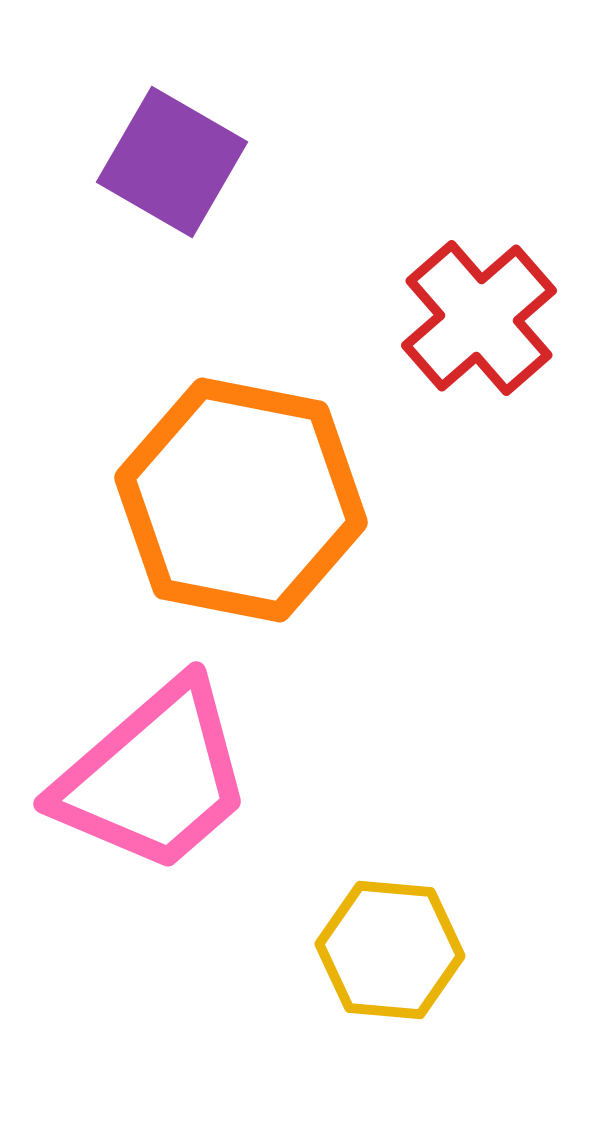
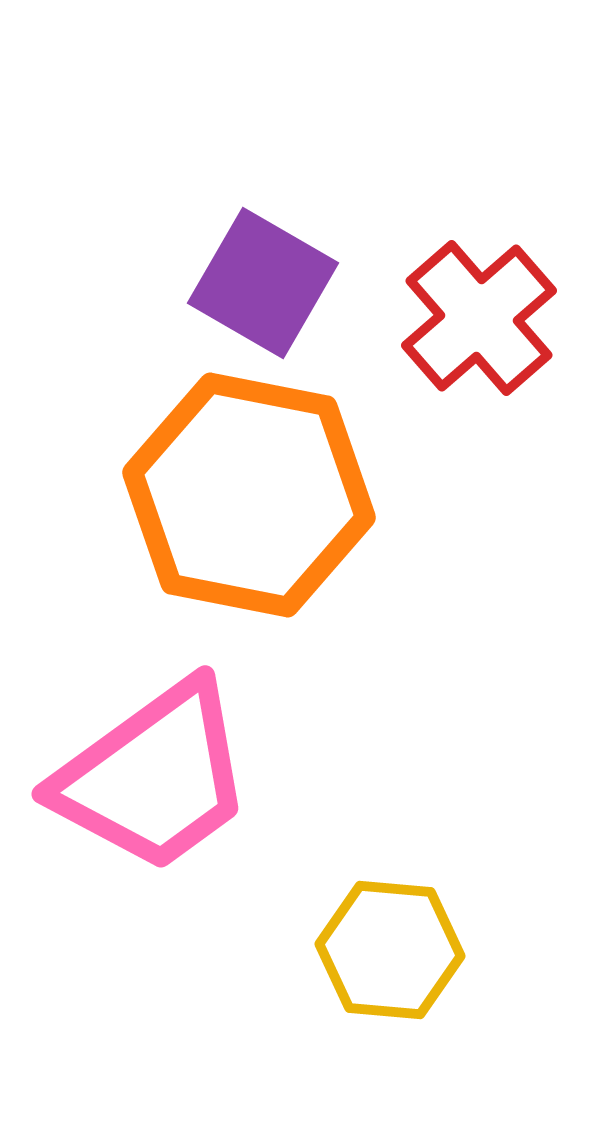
purple square: moved 91 px right, 121 px down
orange hexagon: moved 8 px right, 5 px up
pink trapezoid: rotated 5 degrees clockwise
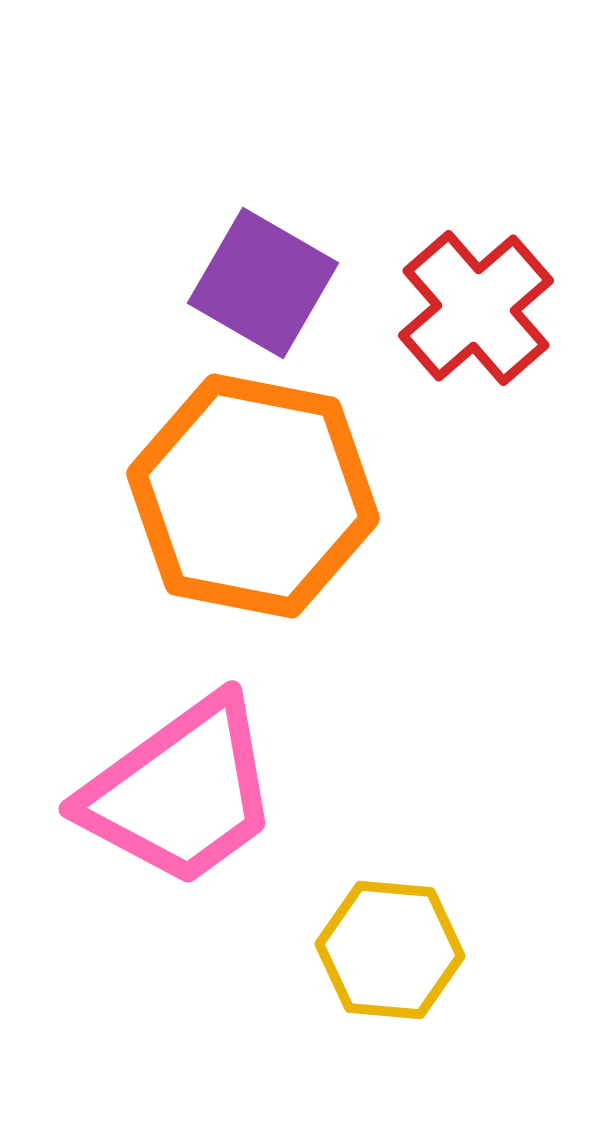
red cross: moved 3 px left, 10 px up
orange hexagon: moved 4 px right, 1 px down
pink trapezoid: moved 27 px right, 15 px down
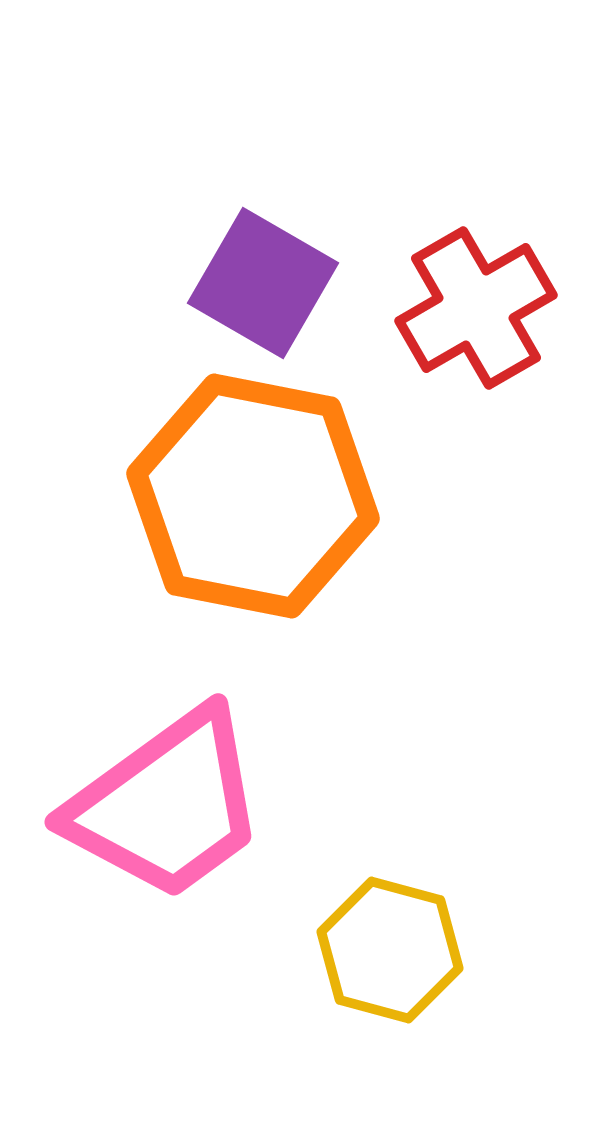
red cross: rotated 11 degrees clockwise
pink trapezoid: moved 14 px left, 13 px down
yellow hexagon: rotated 10 degrees clockwise
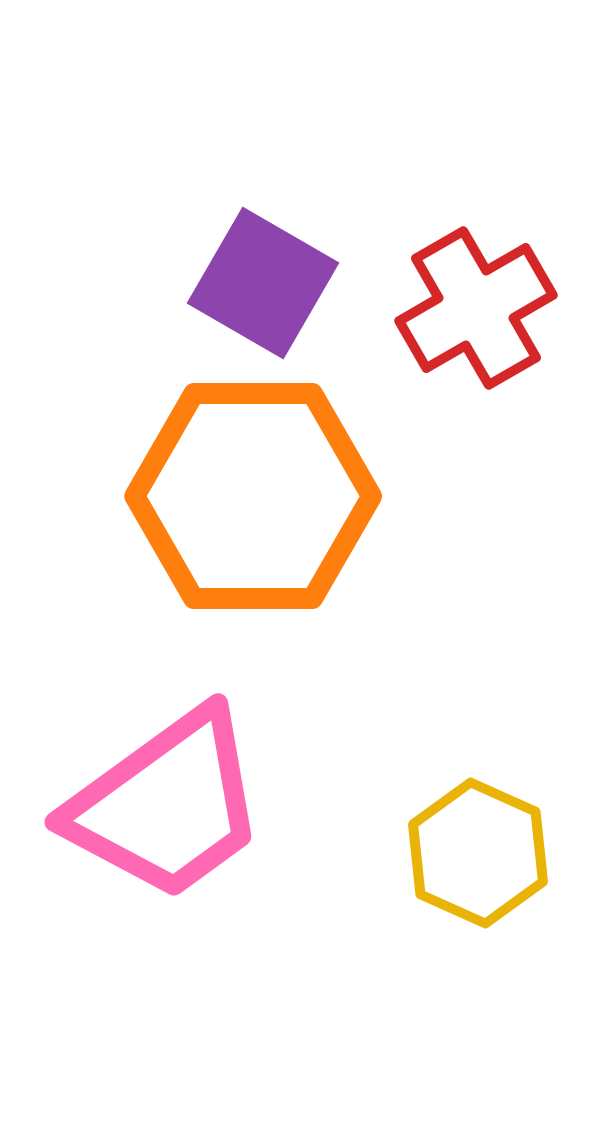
orange hexagon: rotated 11 degrees counterclockwise
yellow hexagon: moved 88 px right, 97 px up; rotated 9 degrees clockwise
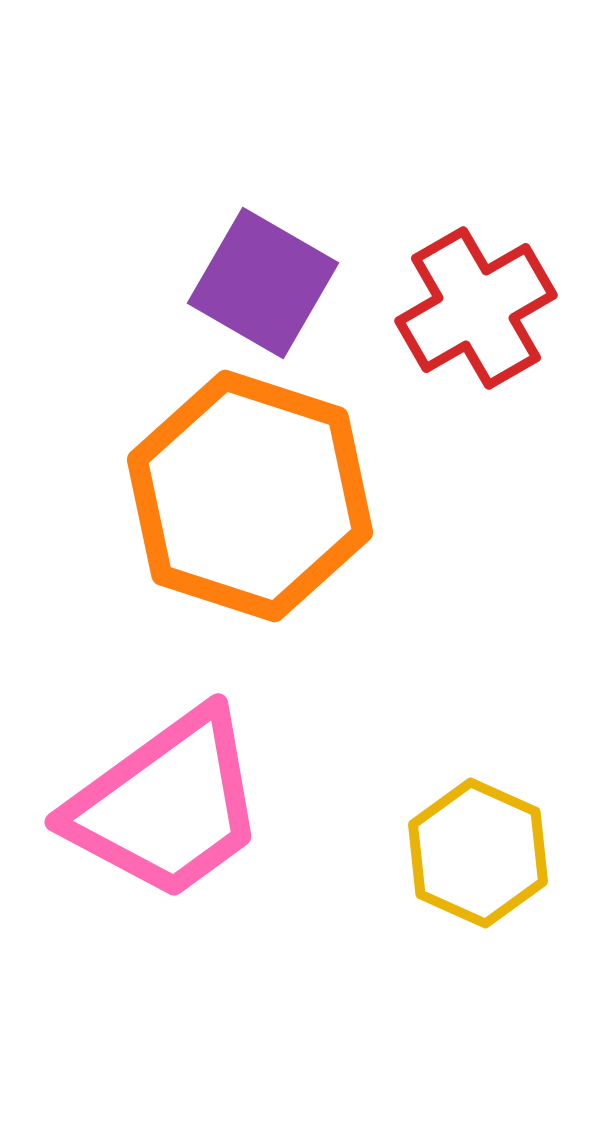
orange hexagon: moved 3 px left; rotated 18 degrees clockwise
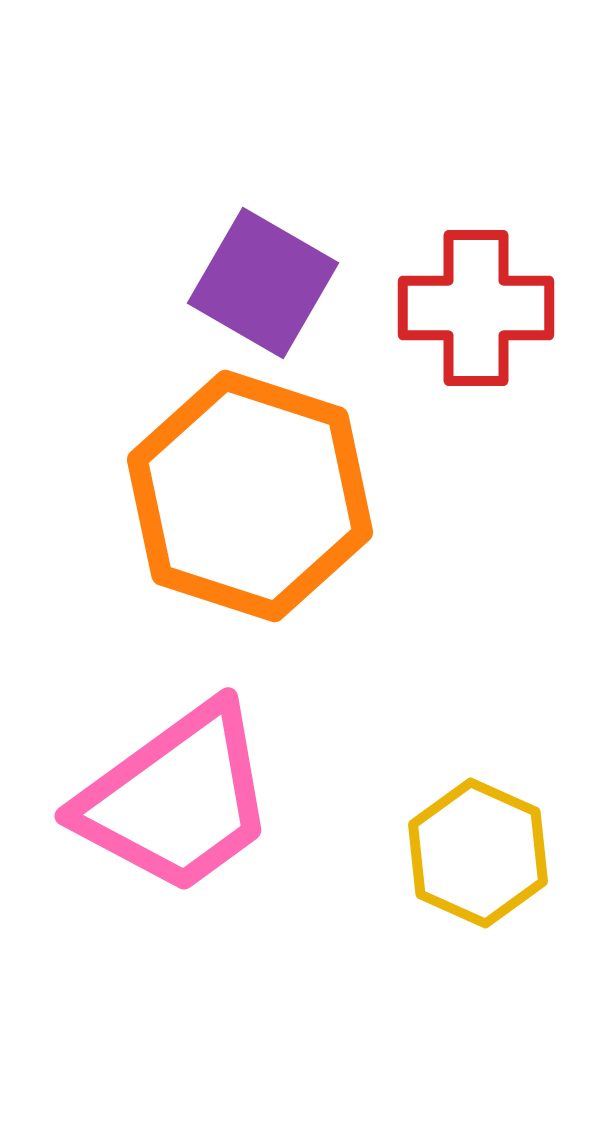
red cross: rotated 30 degrees clockwise
pink trapezoid: moved 10 px right, 6 px up
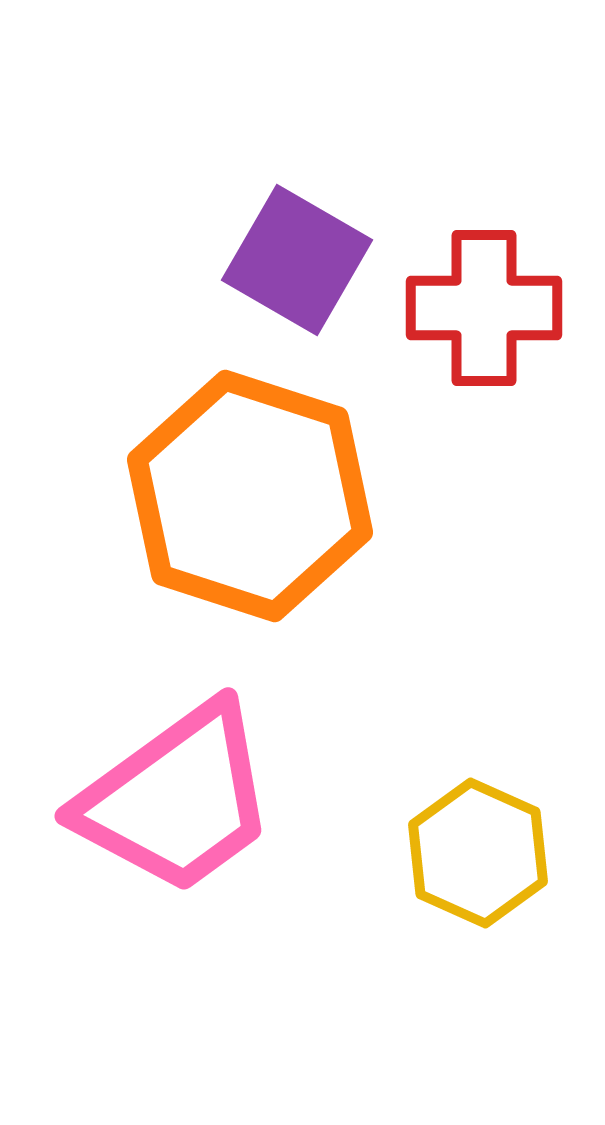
purple square: moved 34 px right, 23 px up
red cross: moved 8 px right
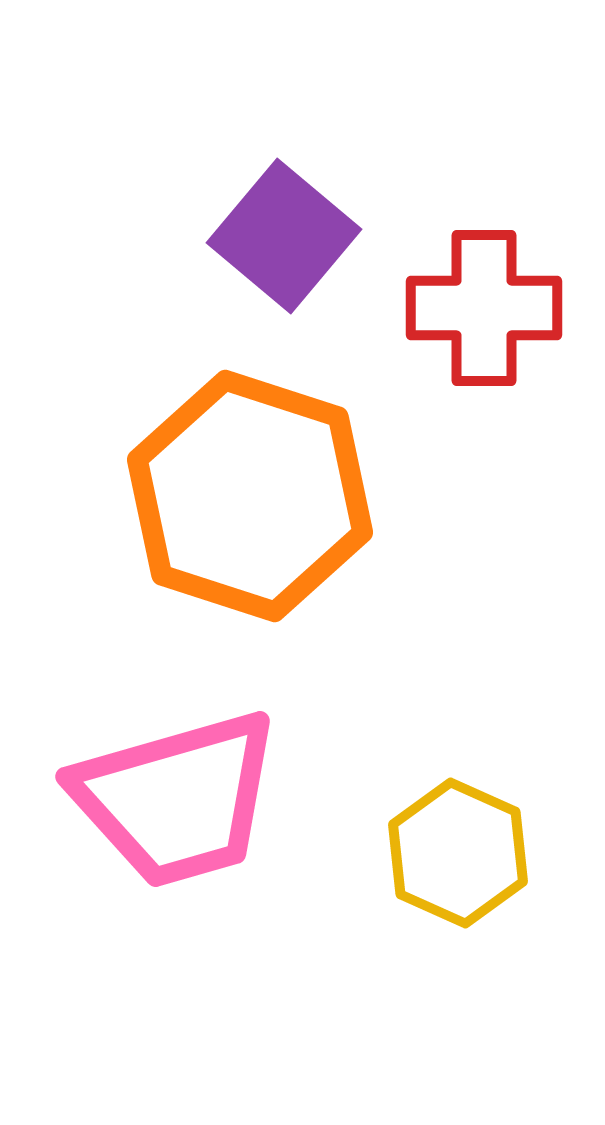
purple square: moved 13 px left, 24 px up; rotated 10 degrees clockwise
pink trapezoid: rotated 20 degrees clockwise
yellow hexagon: moved 20 px left
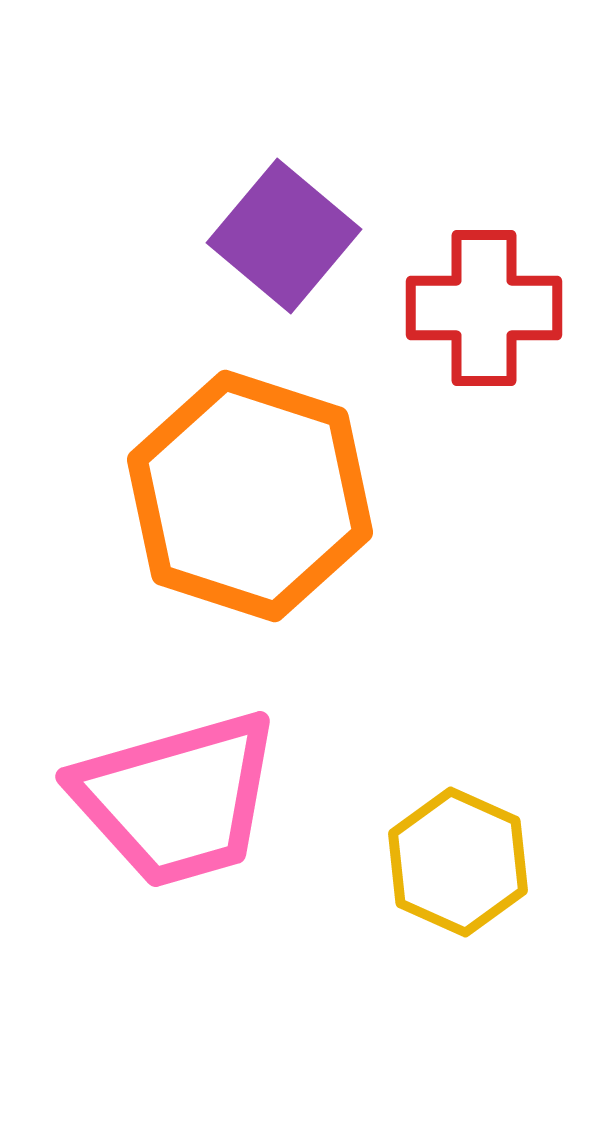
yellow hexagon: moved 9 px down
